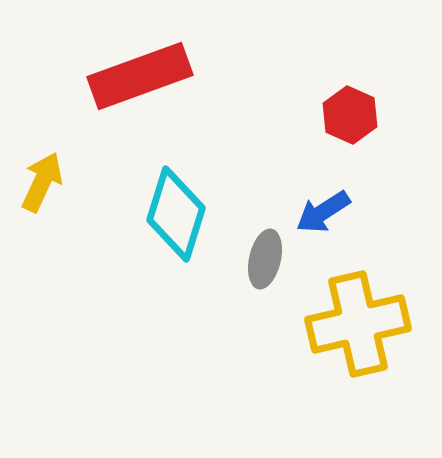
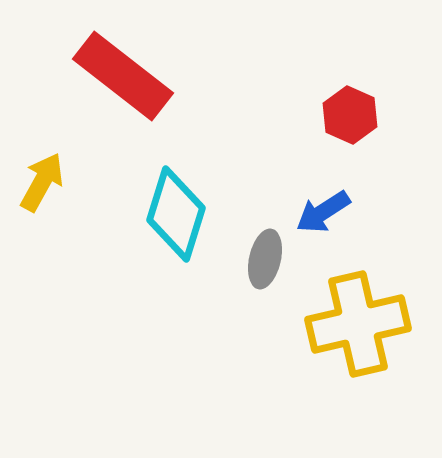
red rectangle: moved 17 px left; rotated 58 degrees clockwise
yellow arrow: rotated 4 degrees clockwise
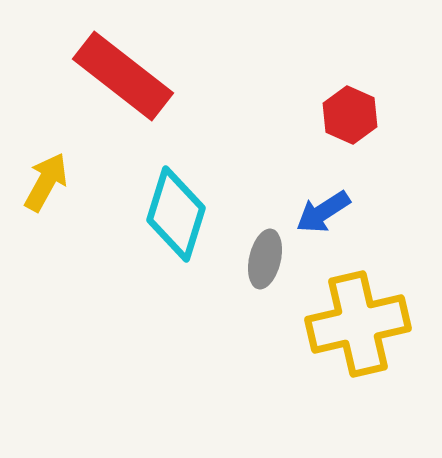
yellow arrow: moved 4 px right
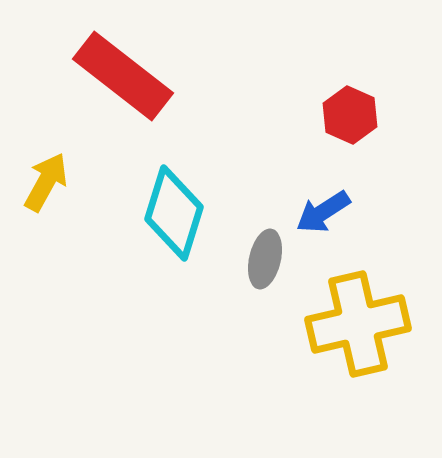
cyan diamond: moved 2 px left, 1 px up
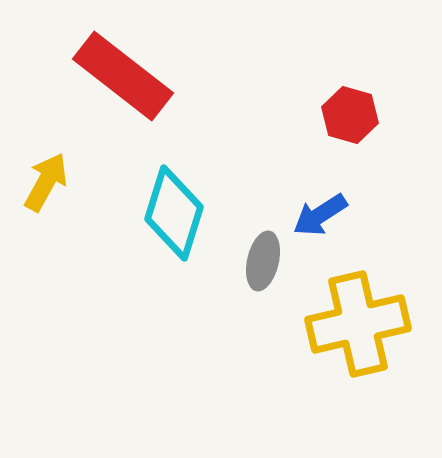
red hexagon: rotated 8 degrees counterclockwise
blue arrow: moved 3 px left, 3 px down
gray ellipse: moved 2 px left, 2 px down
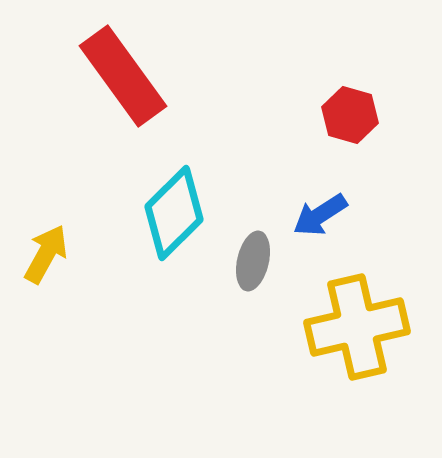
red rectangle: rotated 16 degrees clockwise
yellow arrow: moved 72 px down
cyan diamond: rotated 28 degrees clockwise
gray ellipse: moved 10 px left
yellow cross: moved 1 px left, 3 px down
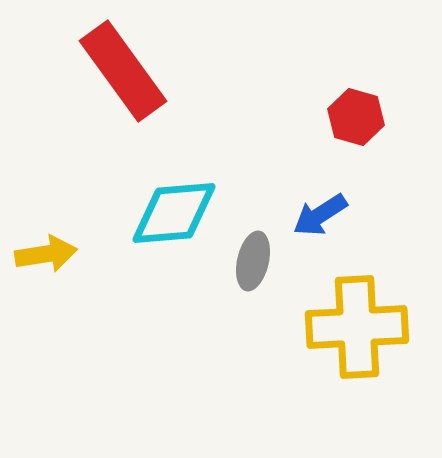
red rectangle: moved 5 px up
red hexagon: moved 6 px right, 2 px down
cyan diamond: rotated 40 degrees clockwise
yellow arrow: rotated 52 degrees clockwise
yellow cross: rotated 10 degrees clockwise
